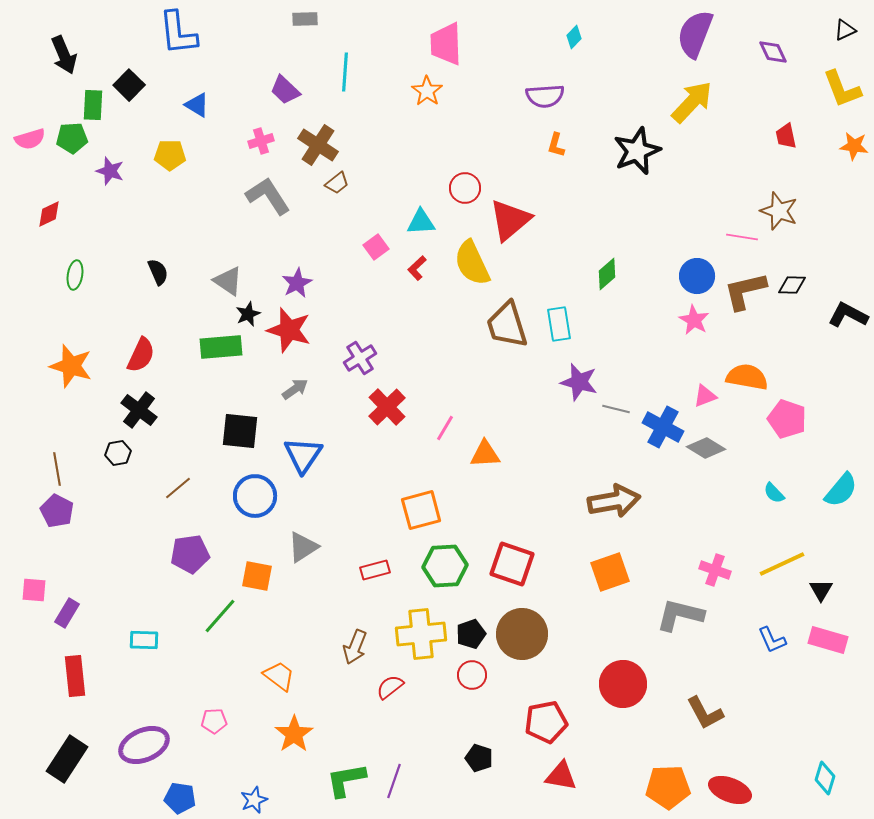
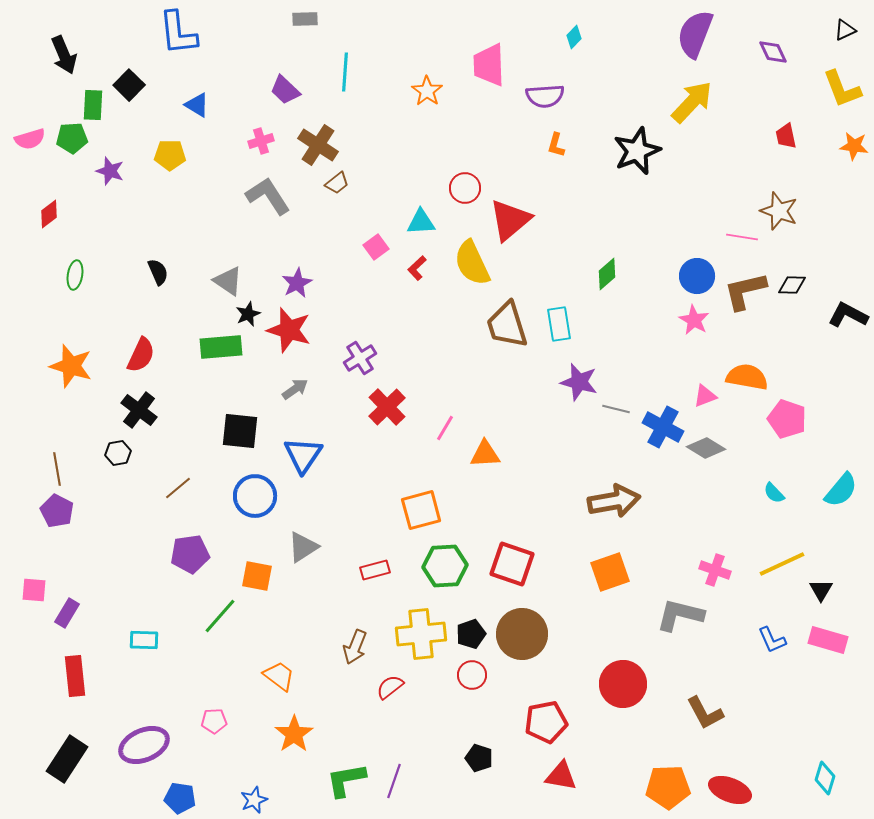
pink trapezoid at (446, 44): moved 43 px right, 21 px down
red diamond at (49, 214): rotated 12 degrees counterclockwise
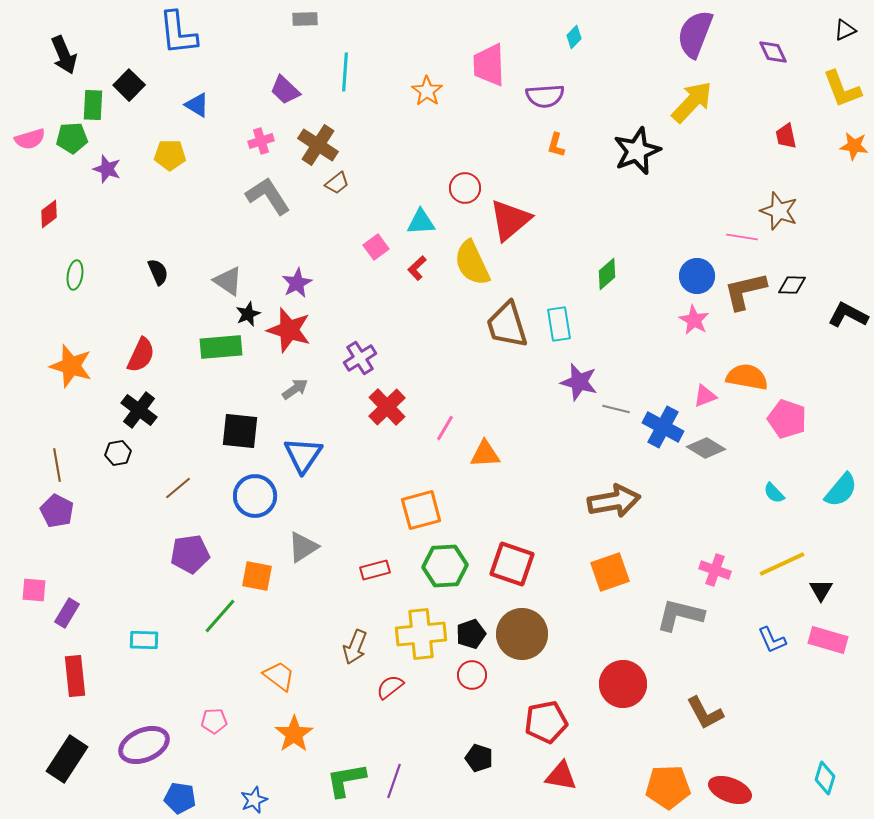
purple star at (110, 171): moved 3 px left, 2 px up
brown line at (57, 469): moved 4 px up
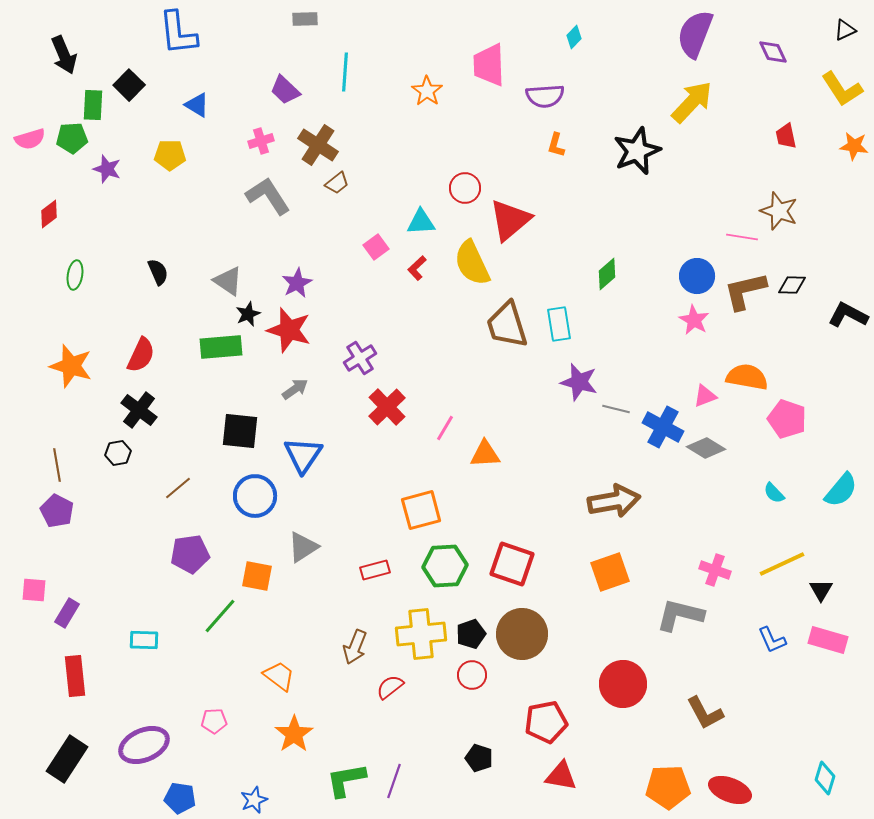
yellow L-shape at (842, 89): rotated 12 degrees counterclockwise
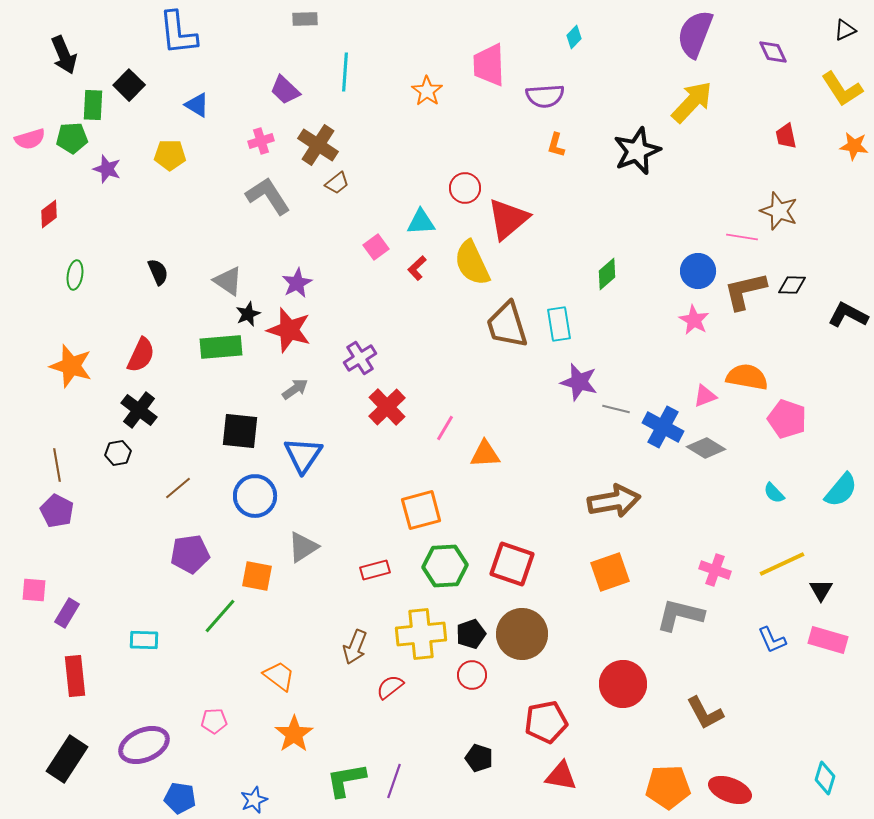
red triangle at (510, 220): moved 2 px left, 1 px up
blue circle at (697, 276): moved 1 px right, 5 px up
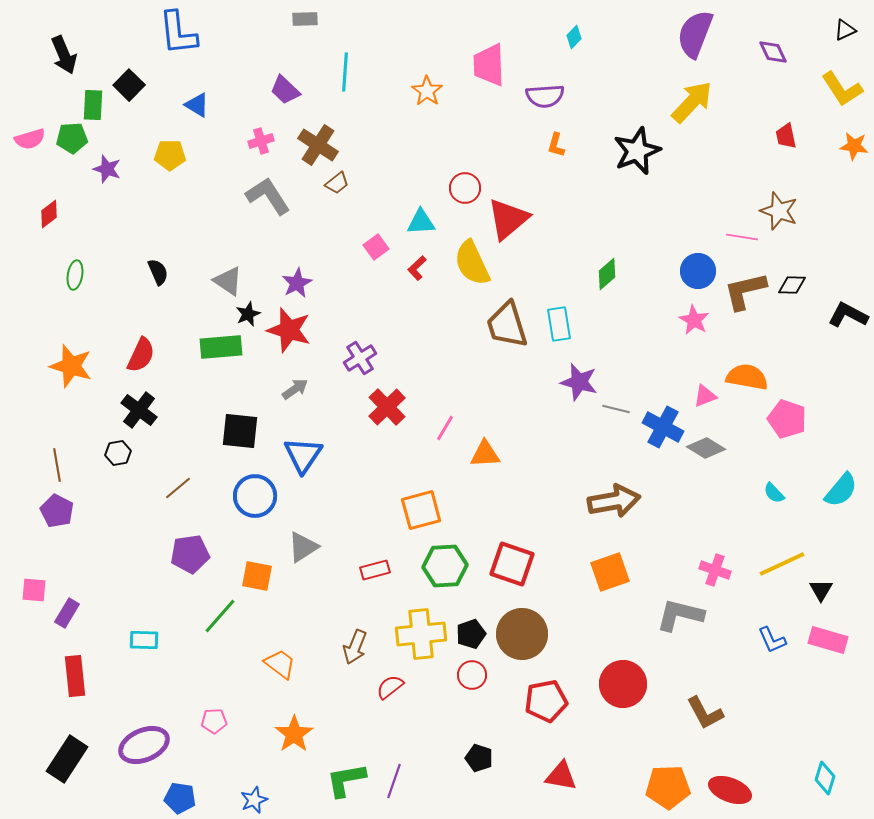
orange trapezoid at (279, 676): moved 1 px right, 12 px up
red pentagon at (546, 722): moved 21 px up
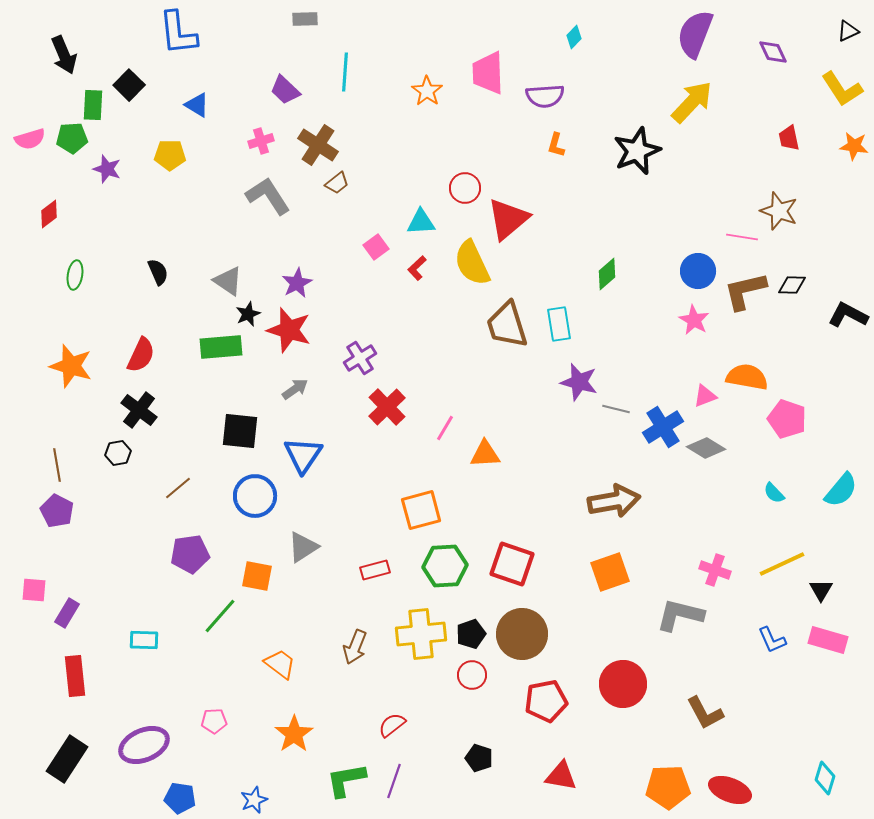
black triangle at (845, 30): moved 3 px right, 1 px down
pink trapezoid at (489, 65): moved 1 px left, 8 px down
red trapezoid at (786, 136): moved 3 px right, 2 px down
blue cross at (663, 427): rotated 30 degrees clockwise
red semicircle at (390, 687): moved 2 px right, 38 px down
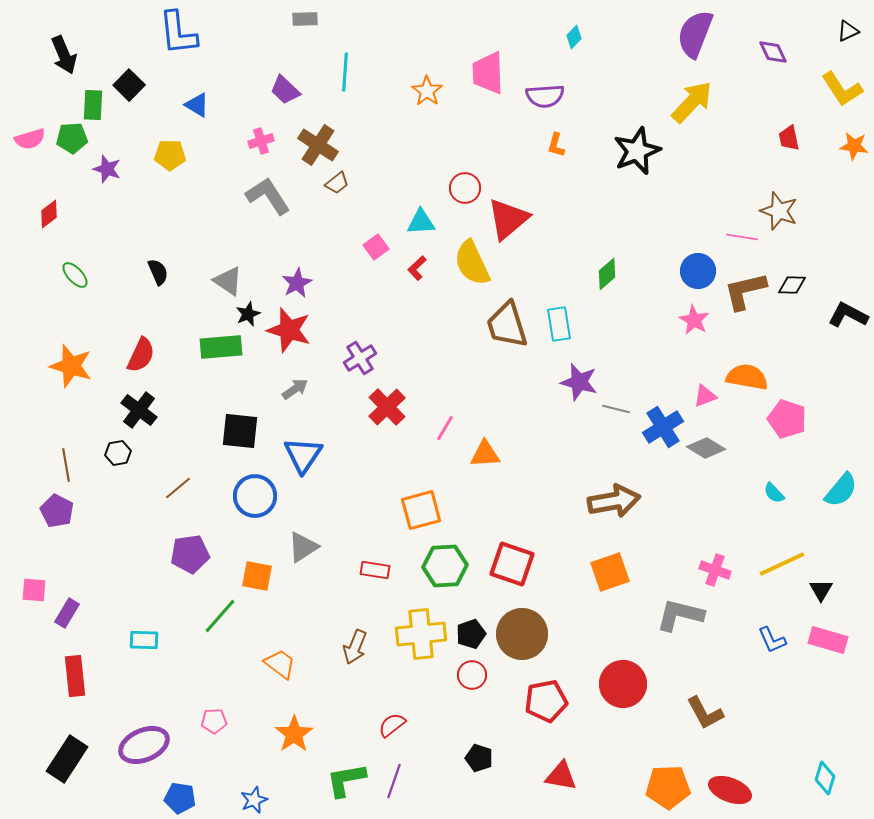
green ellipse at (75, 275): rotated 52 degrees counterclockwise
brown line at (57, 465): moved 9 px right
red rectangle at (375, 570): rotated 24 degrees clockwise
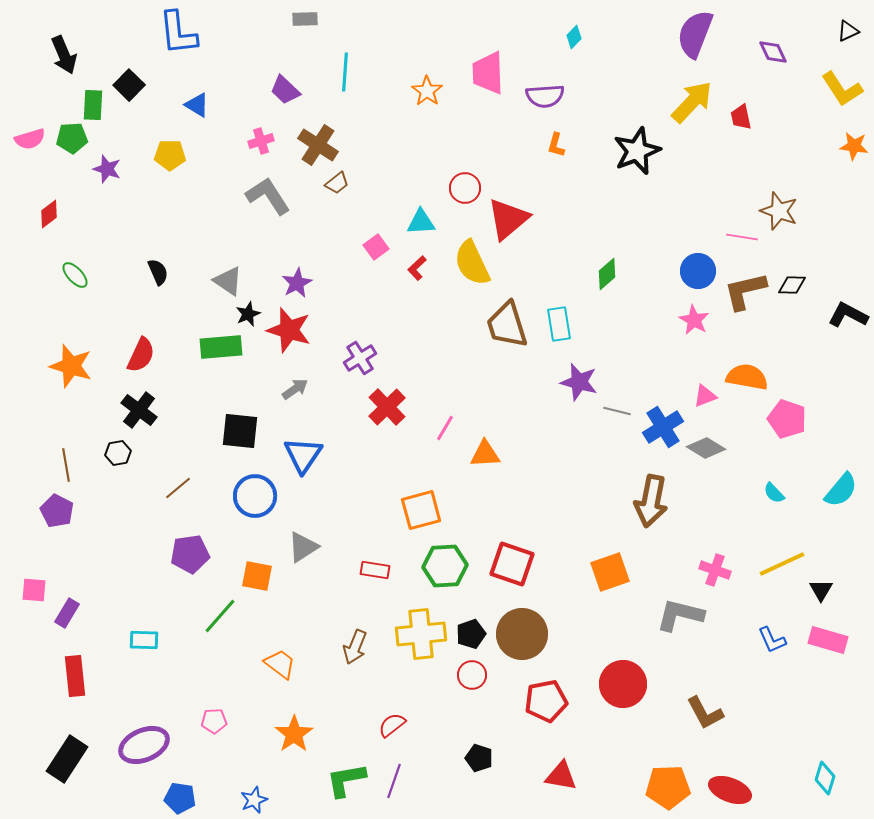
red trapezoid at (789, 138): moved 48 px left, 21 px up
gray line at (616, 409): moved 1 px right, 2 px down
brown arrow at (614, 501): moved 37 px right; rotated 111 degrees clockwise
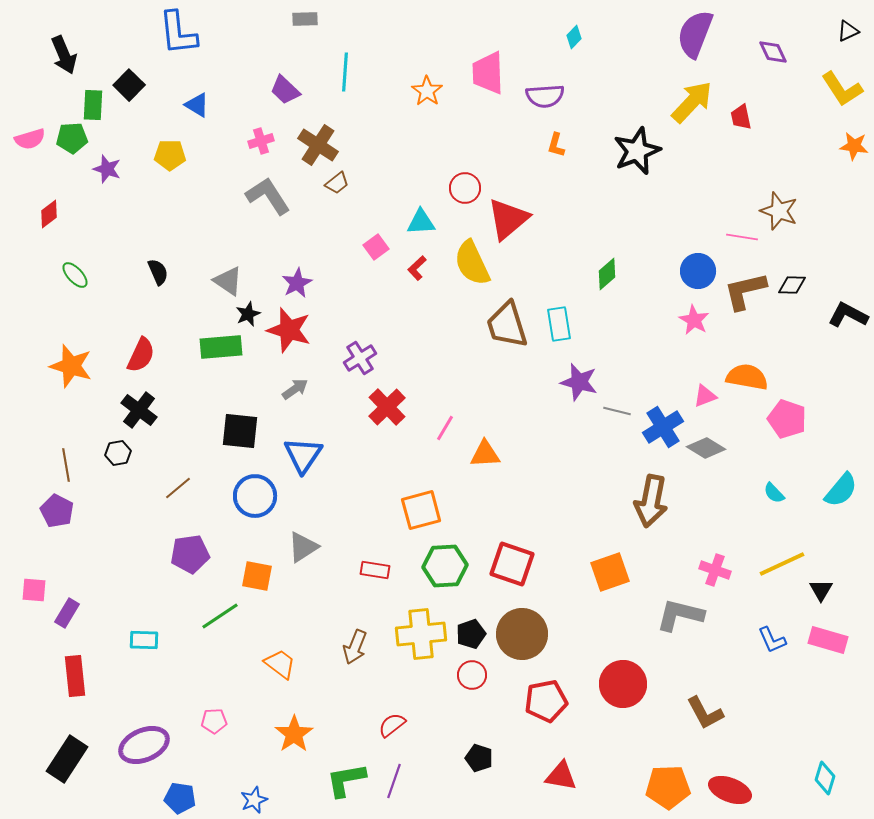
green line at (220, 616): rotated 15 degrees clockwise
